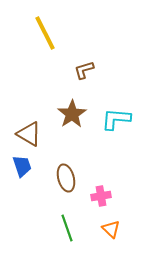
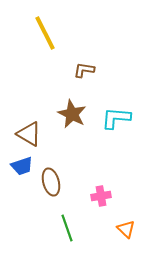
brown L-shape: rotated 25 degrees clockwise
brown star: rotated 12 degrees counterclockwise
cyan L-shape: moved 1 px up
blue trapezoid: rotated 90 degrees clockwise
brown ellipse: moved 15 px left, 4 px down
orange triangle: moved 15 px right
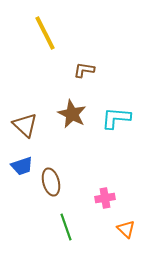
brown triangle: moved 4 px left, 9 px up; rotated 12 degrees clockwise
pink cross: moved 4 px right, 2 px down
green line: moved 1 px left, 1 px up
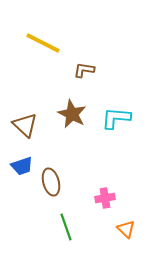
yellow line: moved 2 px left, 10 px down; rotated 36 degrees counterclockwise
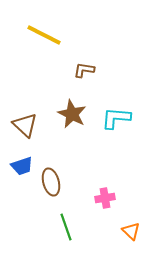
yellow line: moved 1 px right, 8 px up
orange triangle: moved 5 px right, 2 px down
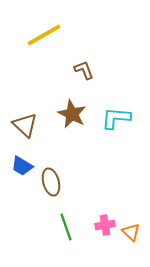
yellow line: rotated 57 degrees counterclockwise
brown L-shape: rotated 60 degrees clockwise
blue trapezoid: rotated 50 degrees clockwise
pink cross: moved 27 px down
orange triangle: moved 1 px down
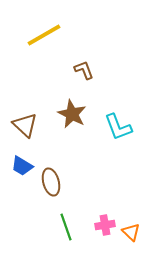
cyan L-shape: moved 2 px right, 9 px down; rotated 116 degrees counterclockwise
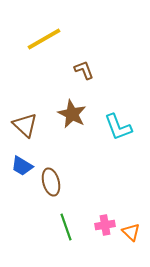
yellow line: moved 4 px down
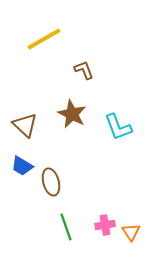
orange triangle: rotated 12 degrees clockwise
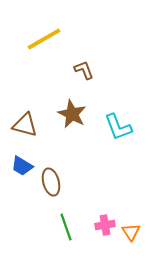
brown triangle: rotated 28 degrees counterclockwise
